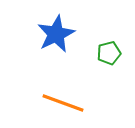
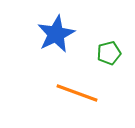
orange line: moved 14 px right, 10 px up
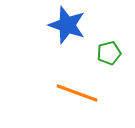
blue star: moved 11 px right, 9 px up; rotated 27 degrees counterclockwise
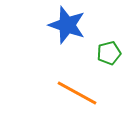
orange line: rotated 9 degrees clockwise
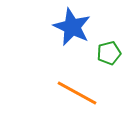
blue star: moved 5 px right, 2 px down; rotated 6 degrees clockwise
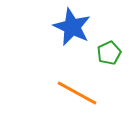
green pentagon: rotated 10 degrees counterclockwise
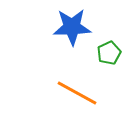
blue star: rotated 27 degrees counterclockwise
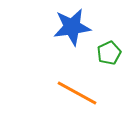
blue star: rotated 6 degrees counterclockwise
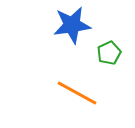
blue star: moved 2 px up
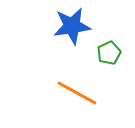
blue star: moved 1 px down
